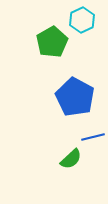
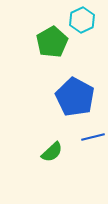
green semicircle: moved 19 px left, 7 px up
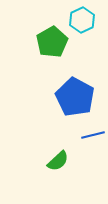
blue line: moved 2 px up
green semicircle: moved 6 px right, 9 px down
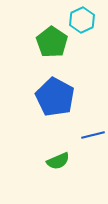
green pentagon: rotated 8 degrees counterclockwise
blue pentagon: moved 20 px left
green semicircle: rotated 20 degrees clockwise
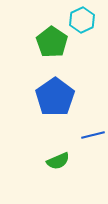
blue pentagon: rotated 9 degrees clockwise
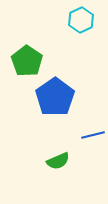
cyan hexagon: moved 1 px left
green pentagon: moved 25 px left, 19 px down
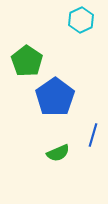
blue line: rotated 60 degrees counterclockwise
green semicircle: moved 8 px up
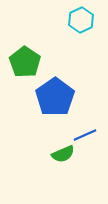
green pentagon: moved 2 px left, 1 px down
blue line: moved 8 px left; rotated 50 degrees clockwise
green semicircle: moved 5 px right, 1 px down
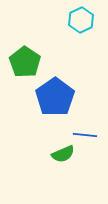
blue line: rotated 30 degrees clockwise
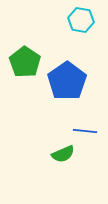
cyan hexagon: rotated 25 degrees counterclockwise
blue pentagon: moved 12 px right, 16 px up
blue line: moved 4 px up
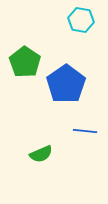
blue pentagon: moved 1 px left, 3 px down
green semicircle: moved 22 px left
